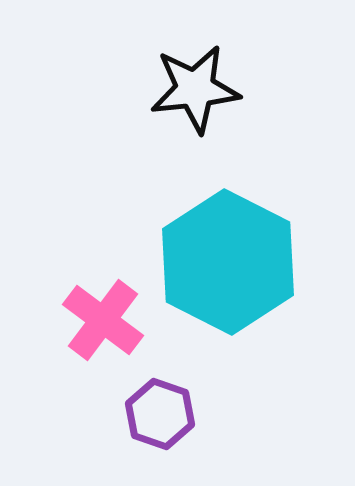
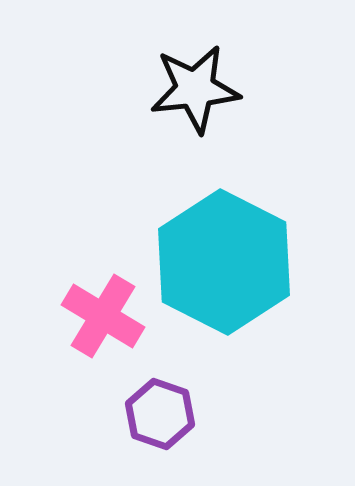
cyan hexagon: moved 4 px left
pink cross: moved 4 px up; rotated 6 degrees counterclockwise
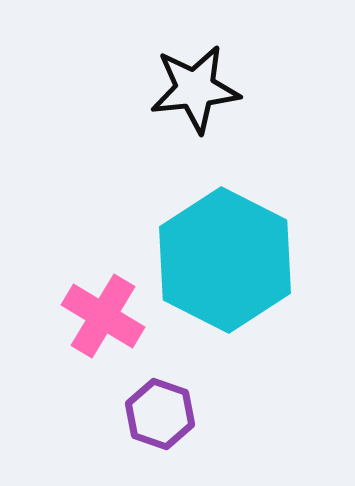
cyan hexagon: moved 1 px right, 2 px up
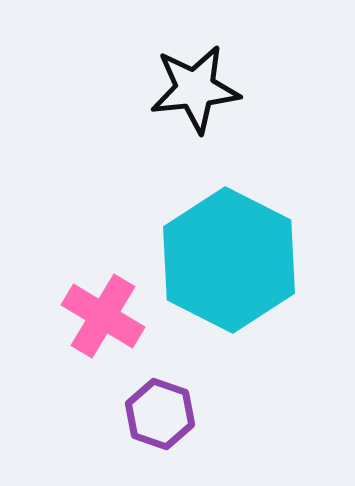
cyan hexagon: moved 4 px right
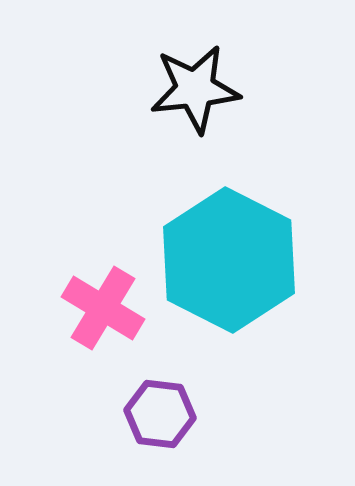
pink cross: moved 8 px up
purple hexagon: rotated 12 degrees counterclockwise
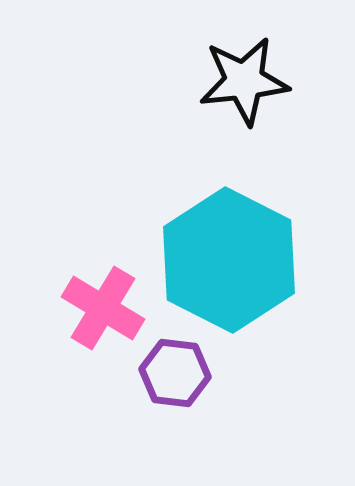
black star: moved 49 px right, 8 px up
purple hexagon: moved 15 px right, 41 px up
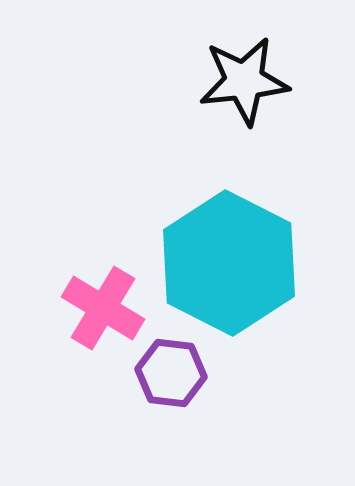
cyan hexagon: moved 3 px down
purple hexagon: moved 4 px left
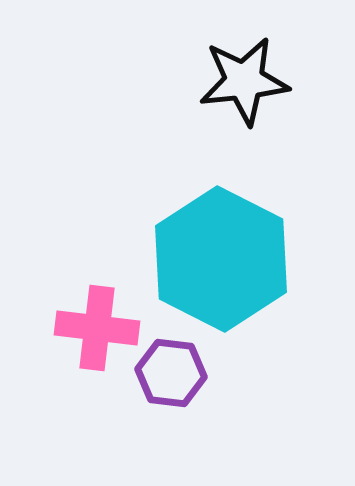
cyan hexagon: moved 8 px left, 4 px up
pink cross: moved 6 px left, 20 px down; rotated 24 degrees counterclockwise
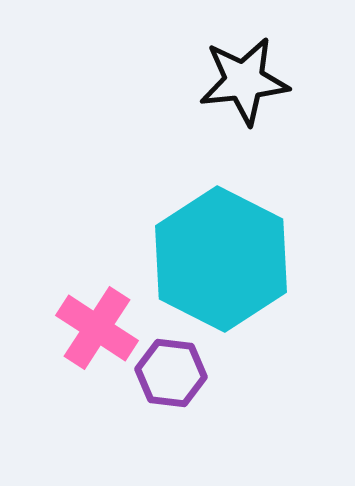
pink cross: rotated 26 degrees clockwise
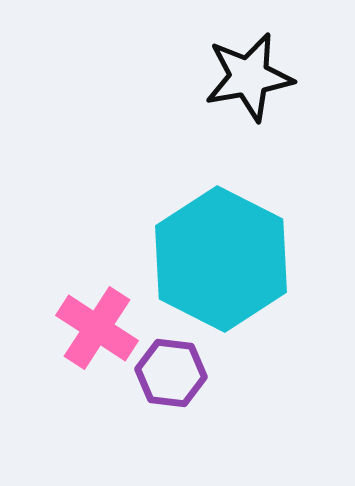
black star: moved 5 px right, 4 px up; rotated 4 degrees counterclockwise
